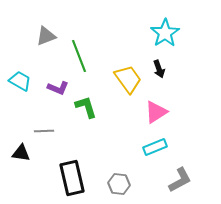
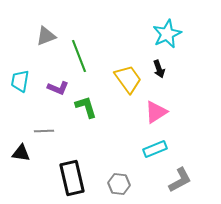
cyan star: moved 2 px right, 1 px down; rotated 8 degrees clockwise
cyan trapezoid: rotated 110 degrees counterclockwise
cyan rectangle: moved 2 px down
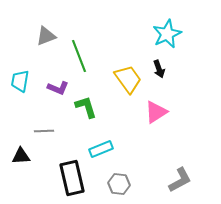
cyan rectangle: moved 54 px left
black triangle: moved 3 px down; rotated 12 degrees counterclockwise
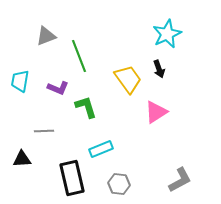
black triangle: moved 1 px right, 3 px down
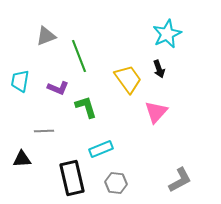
pink triangle: rotated 15 degrees counterclockwise
gray hexagon: moved 3 px left, 1 px up
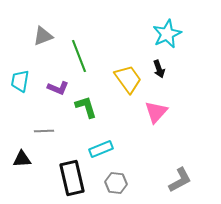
gray triangle: moved 3 px left
